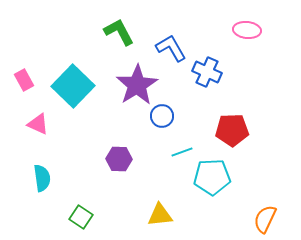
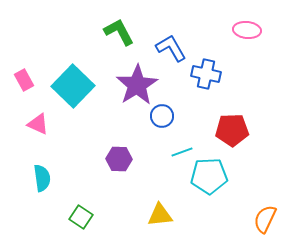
blue cross: moved 1 px left, 2 px down; rotated 12 degrees counterclockwise
cyan pentagon: moved 3 px left, 1 px up
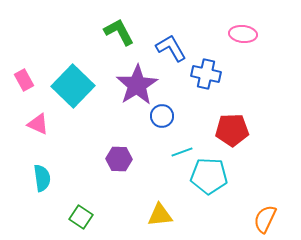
pink ellipse: moved 4 px left, 4 px down
cyan pentagon: rotated 6 degrees clockwise
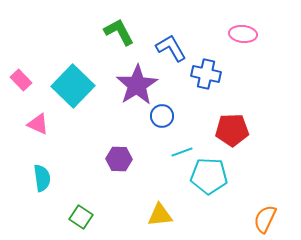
pink rectangle: moved 3 px left; rotated 15 degrees counterclockwise
